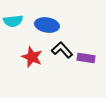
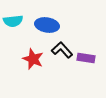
red star: moved 1 px right, 2 px down
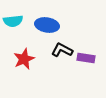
black L-shape: rotated 20 degrees counterclockwise
red star: moved 9 px left; rotated 25 degrees clockwise
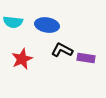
cyan semicircle: moved 1 px down; rotated 12 degrees clockwise
red star: moved 2 px left
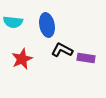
blue ellipse: rotated 70 degrees clockwise
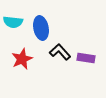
blue ellipse: moved 6 px left, 3 px down
black L-shape: moved 2 px left, 2 px down; rotated 20 degrees clockwise
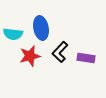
cyan semicircle: moved 12 px down
black L-shape: rotated 95 degrees counterclockwise
red star: moved 8 px right, 3 px up; rotated 10 degrees clockwise
